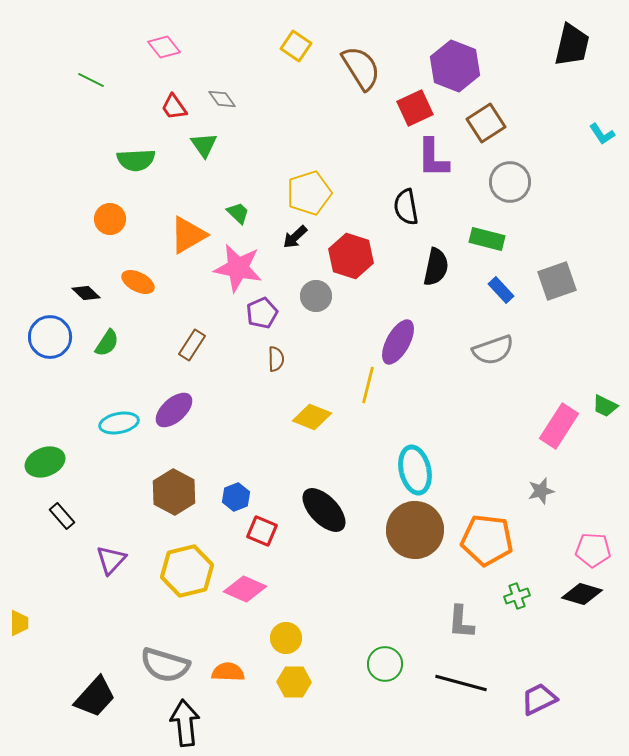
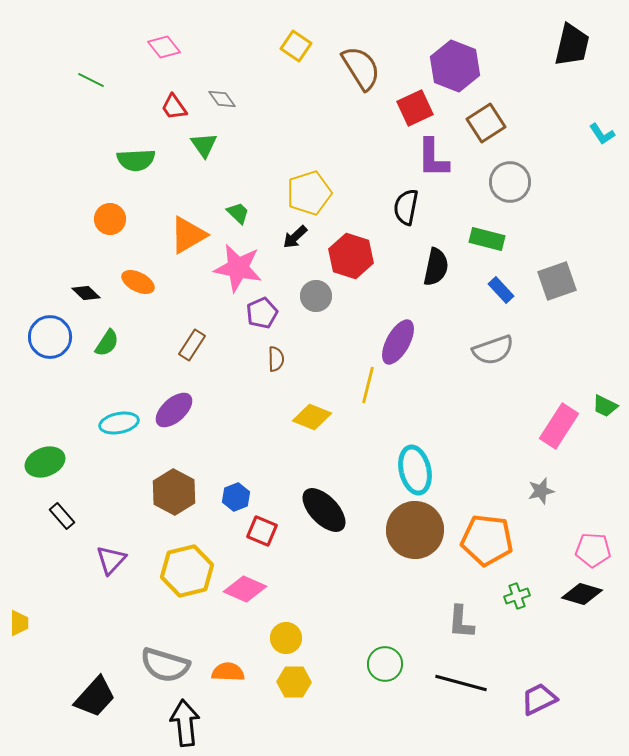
black semicircle at (406, 207): rotated 21 degrees clockwise
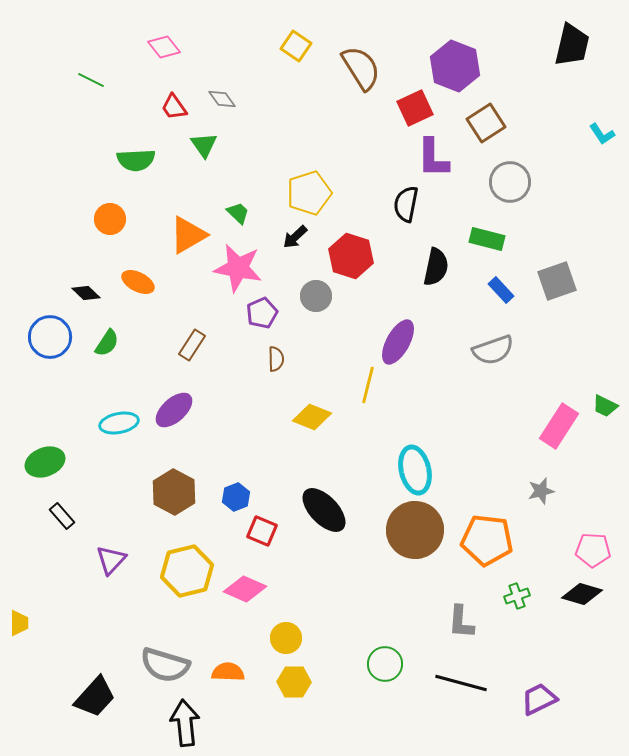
black semicircle at (406, 207): moved 3 px up
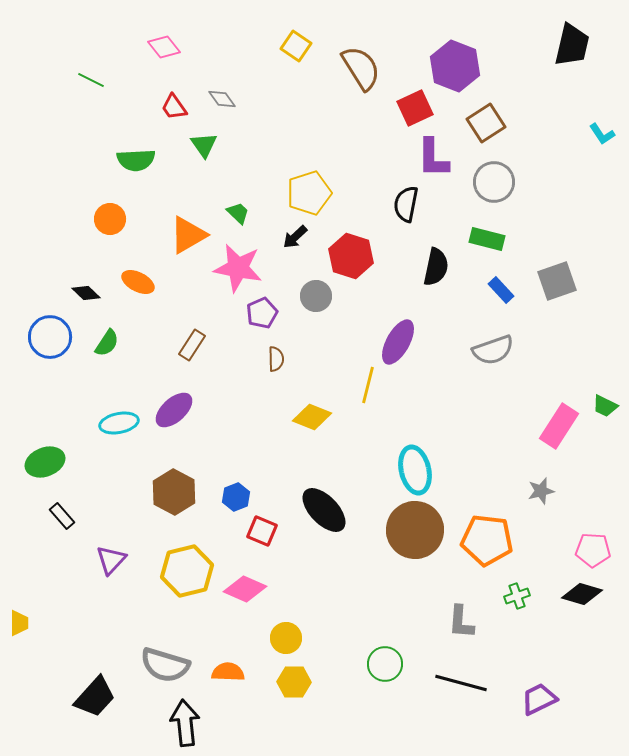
gray circle at (510, 182): moved 16 px left
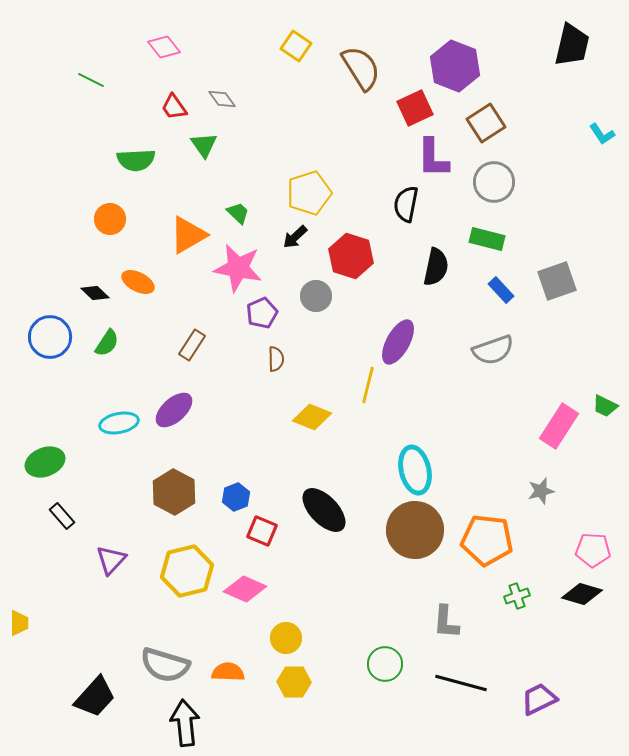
black diamond at (86, 293): moved 9 px right
gray L-shape at (461, 622): moved 15 px left
